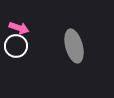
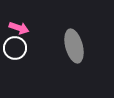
white circle: moved 1 px left, 2 px down
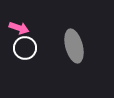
white circle: moved 10 px right
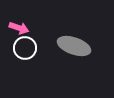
gray ellipse: rotated 56 degrees counterclockwise
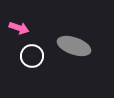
white circle: moved 7 px right, 8 px down
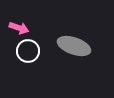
white circle: moved 4 px left, 5 px up
